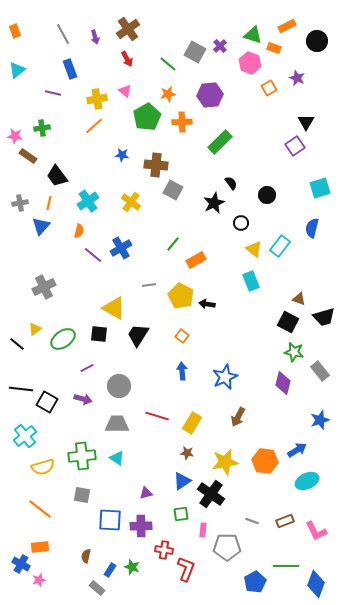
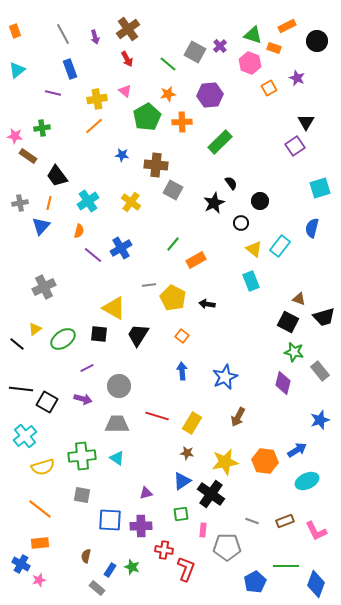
black circle at (267, 195): moved 7 px left, 6 px down
yellow pentagon at (181, 296): moved 8 px left, 2 px down
orange rectangle at (40, 547): moved 4 px up
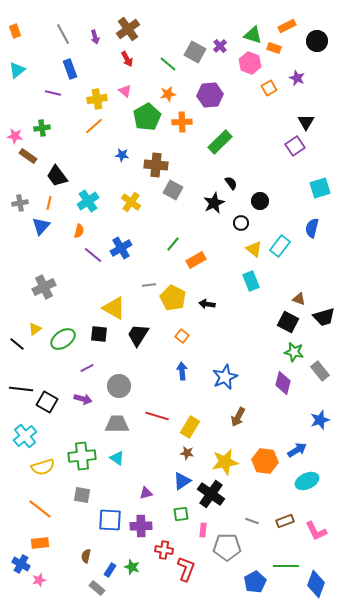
yellow rectangle at (192, 423): moved 2 px left, 4 px down
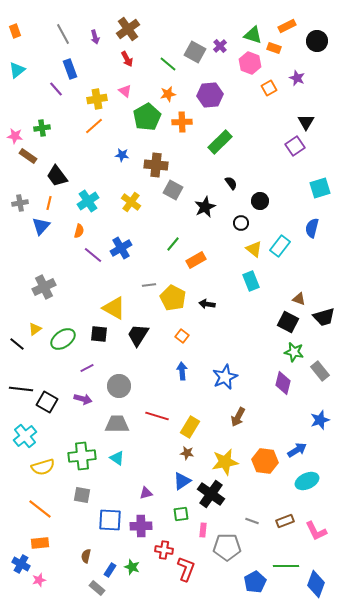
purple line at (53, 93): moved 3 px right, 4 px up; rotated 35 degrees clockwise
black star at (214, 203): moved 9 px left, 4 px down
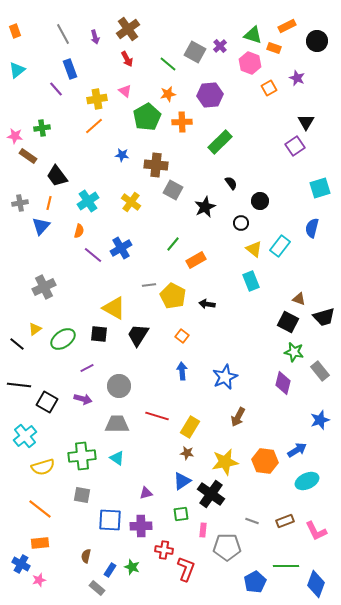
yellow pentagon at (173, 298): moved 2 px up
black line at (21, 389): moved 2 px left, 4 px up
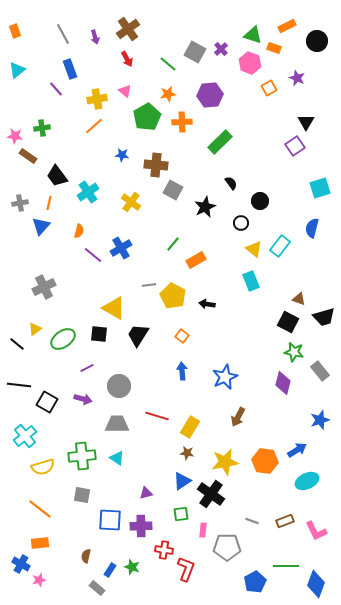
purple cross at (220, 46): moved 1 px right, 3 px down
cyan cross at (88, 201): moved 9 px up
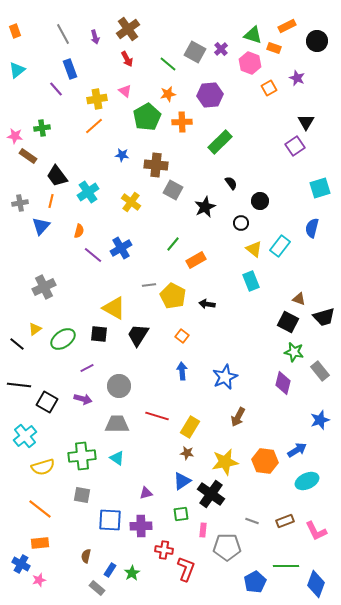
orange line at (49, 203): moved 2 px right, 2 px up
green star at (132, 567): moved 6 px down; rotated 21 degrees clockwise
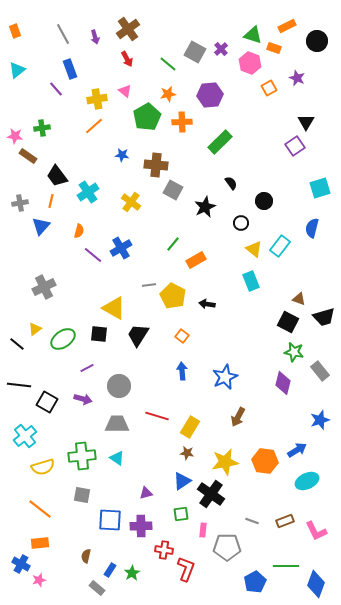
black circle at (260, 201): moved 4 px right
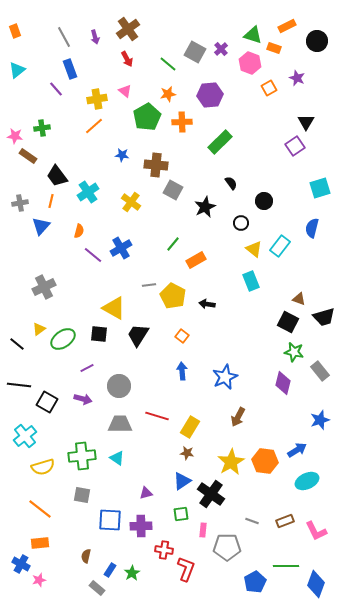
gray line at (63, 34): moved 1 px right, 3 px down
yellow triangle at (35, 329): moved 4 px right
gray trapezoid at (117, 424): moved 3 px right
yellow star at (225, 462): moved 6 px right; rotated 20 degrees counterclockwise
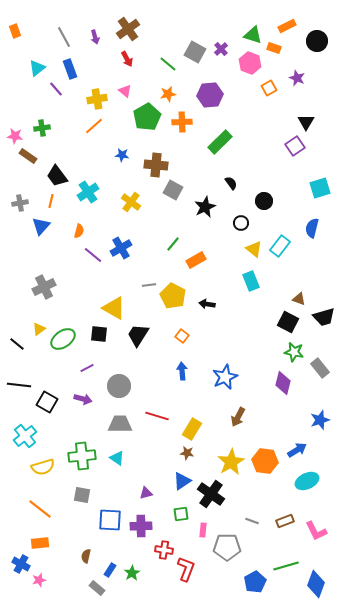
cyan triangle at (17, 70): moved 20 px right, 2 px up
gray rectangle at (320, 371): moved 3 px up
yellow rectangle at (190, 427): moved 2 px right, 2 px down
green line at (286, 566): rotated 15 degrees counterclockwise
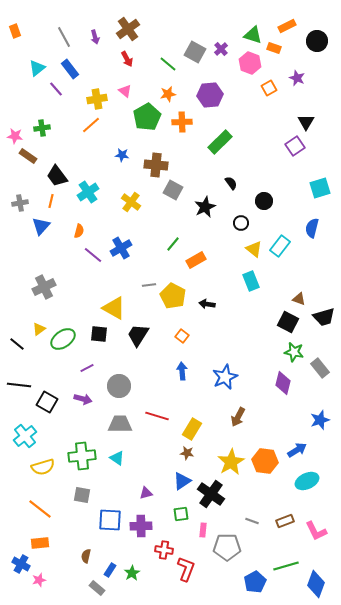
blue rectangle at (70, 69): rotated 18 degrees counterclockwise
orange line at (94, 126): moved 3 px left, 1 px up
